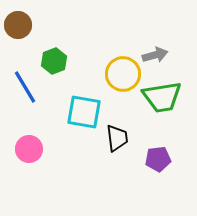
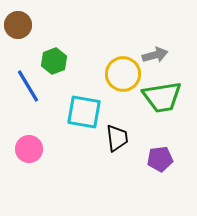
blue line: moved 3 px right, 1 px up
purple pentagon: moved 2 px right
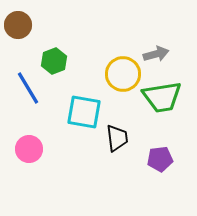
gray arrow: moved 1 px right, 1 px up
blue line: moved 2 px down
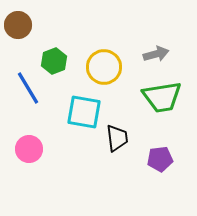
yellow circle: moved 19 px left, 7 px up
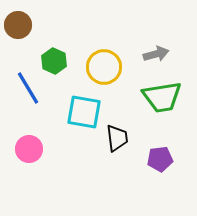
green hexagon: rotated 15 degrees counterclockwise
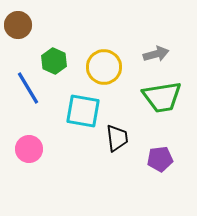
cyan square: moved 1 px left, 1 px up
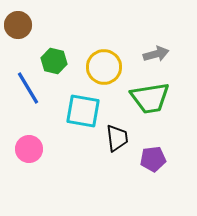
green hexagon: rotated 10 degrees counterclockwise
green trapezoid: moved 12 px left, 1 px down
purple pentagon: moved 7 px left
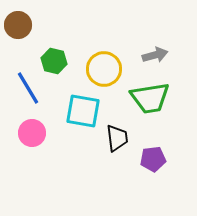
gray arrow: moved 1 px left, 1 px down
yellow circle: moved 2 px down
pink circle: moved 3 px right, 16 px up
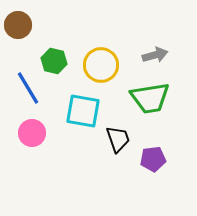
yellow circle: moved 3 px left, 4 px up
black trapezoid: moved 1 px right, 1 px down; rotated 12 degrees counterclockwise
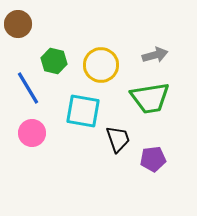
brown circle: moved 1 px up
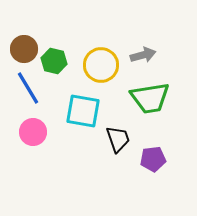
brown circle: moved 6 px right, 25 px down
gray arrow: moved 12 px left
pink circle: moved 1 px right, 1 px up
